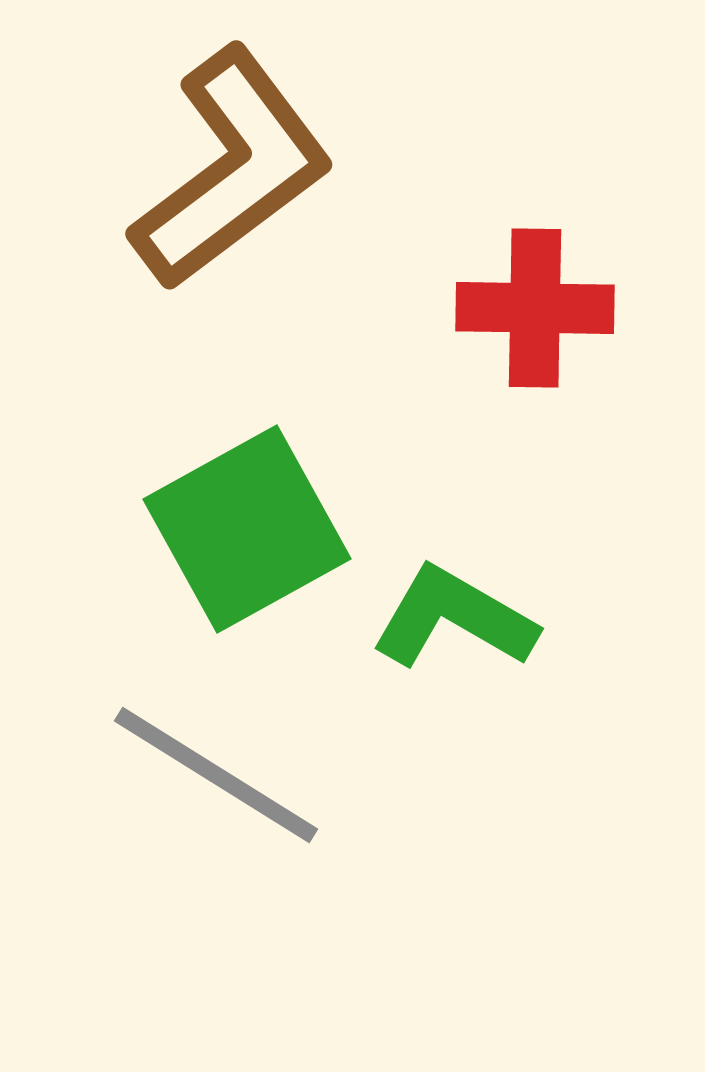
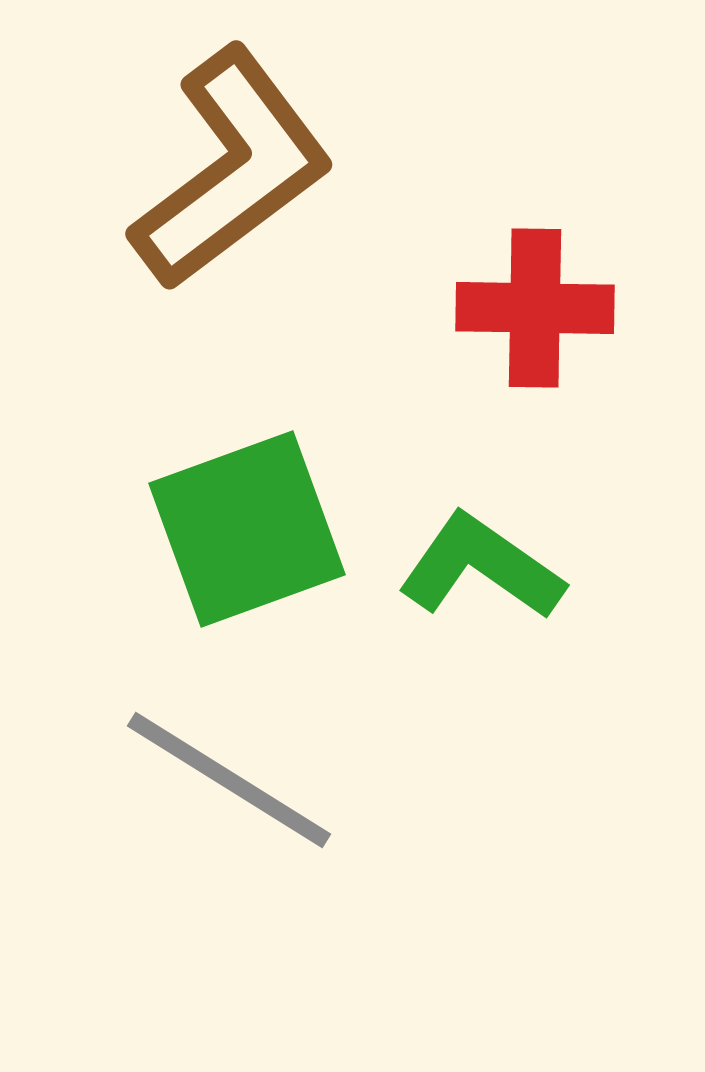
green square: rotated 9 degrees clockwise
green L-shape: moved 27 px right, 51 px up; rotated 5 degrees clockwise
gray line: moved 13 px right, 5 px down
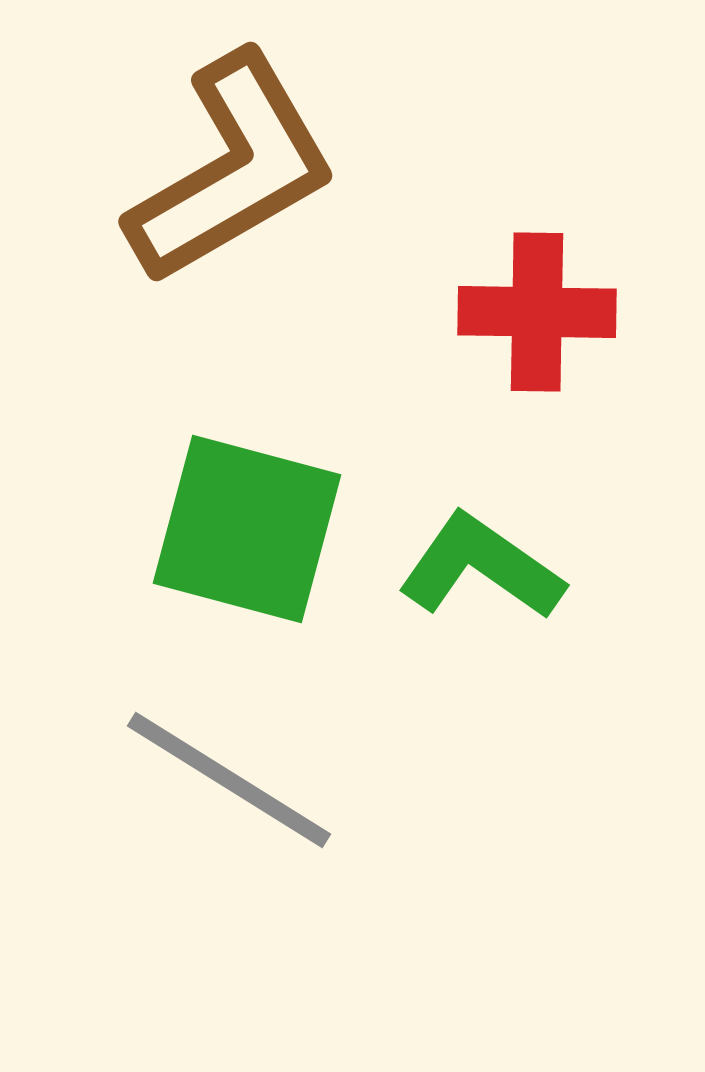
brown L-shape: rotated 7 degrees clockwise
red cross: moved 2 px right, 4 px down
green square: rotated 35 degrees clockwise
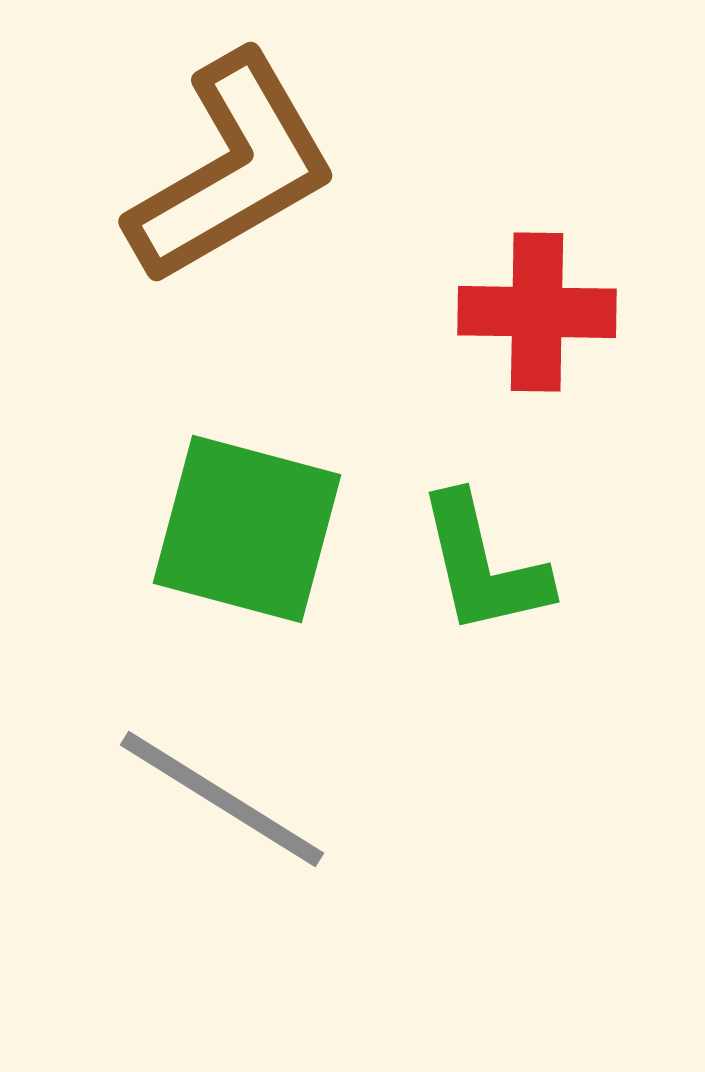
green L-shape: moved 2 px right, 2 px up; rotated 138 degrees counterclockwise
gray line: moved 7 px left, 19 px down
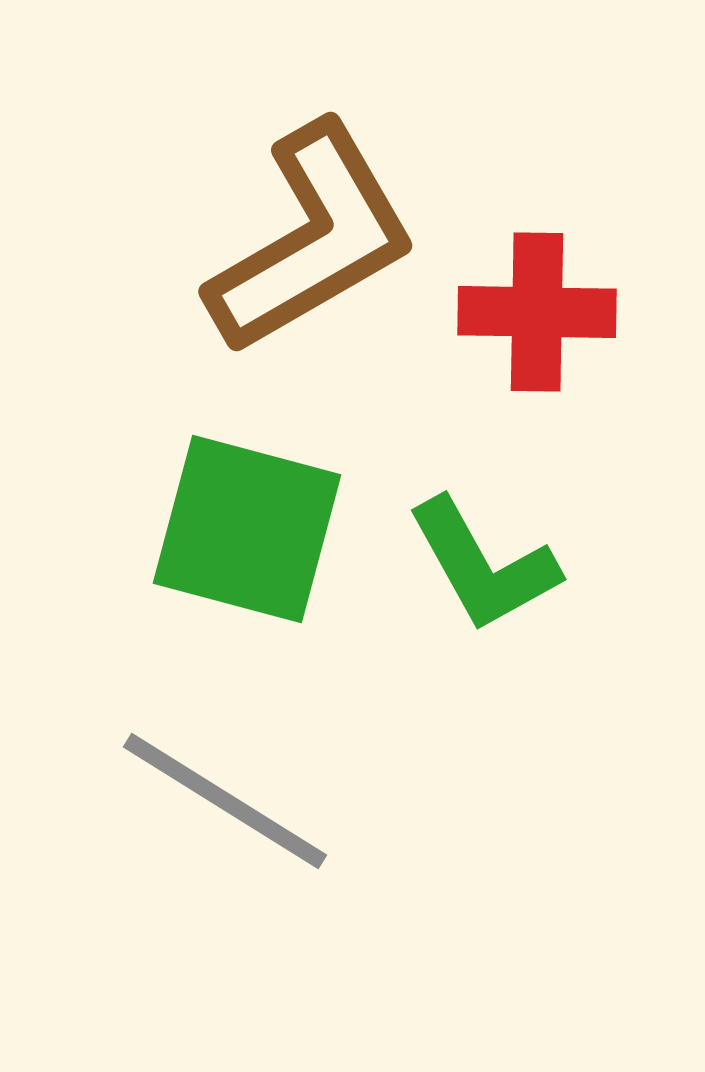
brown L-shape: moved 80 px right, 70 px down
green L-shape: rotated 16 degrees counterclockwise
gray line: moved 3 px right, 2 px down
